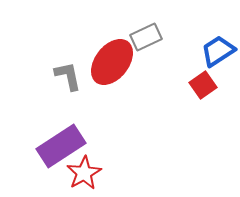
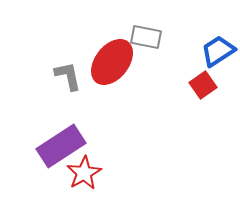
gray rectangle: rotated 36 degrees clockwise
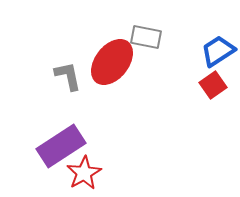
red square: moved 10 px right
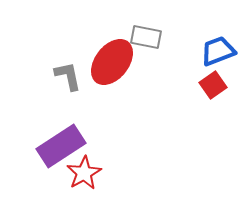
blue trapezoid: rotated 12 degrees clockwise
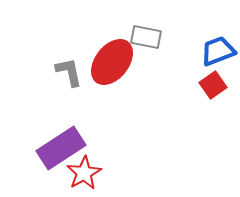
gray L-shape: moved 1 px right, 4 px up
purple rectangle: moved 2 px down
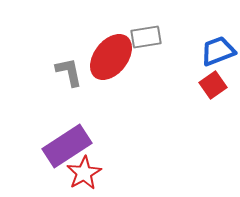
gray rectangle: rotated 20 degrees counterclockwise
red ellipse: moved 1 px left, 5 px up
purple rectangle: moved 6 px right, 2 px up
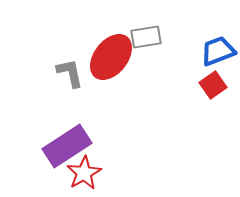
gray L-shape: moved 1 px right, 1 px down
